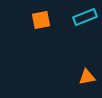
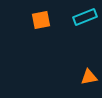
orange triangle: moved 2 px right
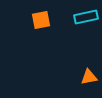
cyan rectangle: moved 1 px right; rotated 10 degrees clockwise
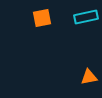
orange square: moved 1 px right, 2 px up
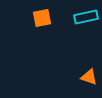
orange triangle: rotated 30 degrees clockwise
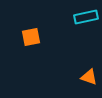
orange square: moved 11 px left, 19 px down
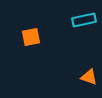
cyan rectangle: moved 2 px left, 3 px down
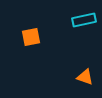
orange triangle: moved 4 px left
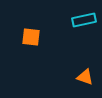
orange square: rotated 18 degrees clockwise
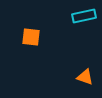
cyan rectangle: moved 4 px up
